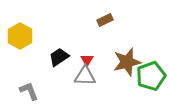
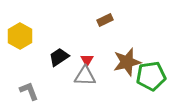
green pentagon: rotated 12 degrees clockwise
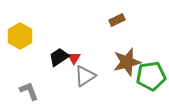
brown rectangle: moved 12 px right
red triangle: moved 13 px left, 2 px up
gray triangle: rotated 35 degrees counterclockwise
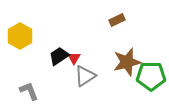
black trapezoid: moved 1 px up
green pentagon: rotated 8 degrees clockwise
